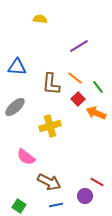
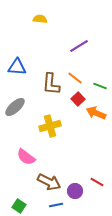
green line: moved 2 px right, 1 px up; rotated 32 degrees counterclockwise
purple circle: moved 10 px left, 5 px up
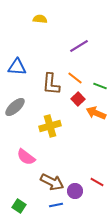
brown arrow: moved 3 px right
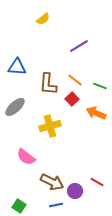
yellow semicircle: moved 3 px right; rotated 136 degrees clockwise
orange line: moved 2 px down
brown L-shape: moved 3 px left
red square: moved 6 px left
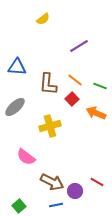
green square: rotated 16 degrees clockwise
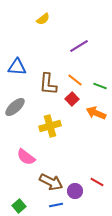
brown arrow: moved 1 px left
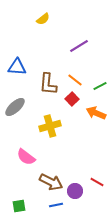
green line: rotated 48 degrees counterclockwise
green square: rotated 32 degrees clockwise
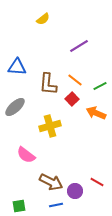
pink semicircle: moved 2 px up
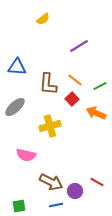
pink semicircle: rotated 24 degrees counterclockwise
